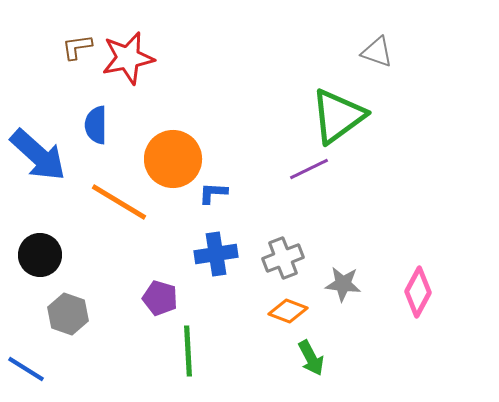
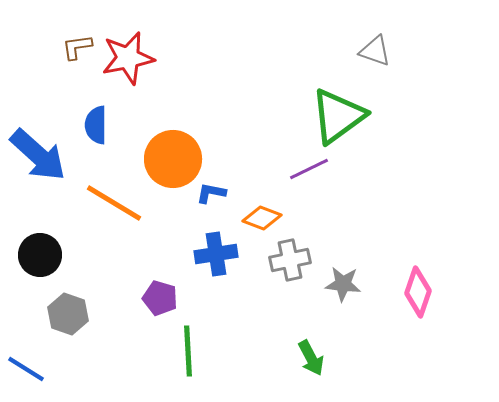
gray triangle: moved 2 px left, 1 px up
blue L-shape: moved 2 px left; rotated 8 degrees clockwise
orange line: moved 5 px left, 1 px down
gray cross: moved 7 px right, 2 px down; rotated 9 degrees clockwise
pink diamond: rotated 9 degrees counterclockwise
orange diamond: moved 26 px left, 93 px up
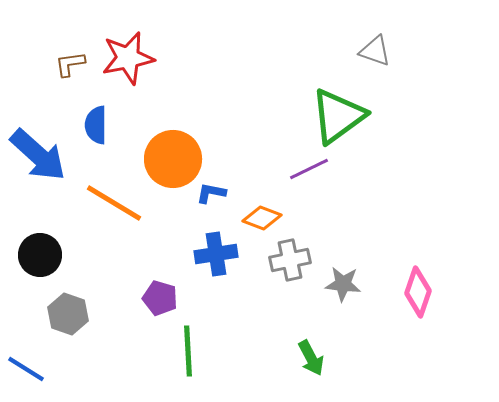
brown L-shape: moved 7 px left, 17 px down
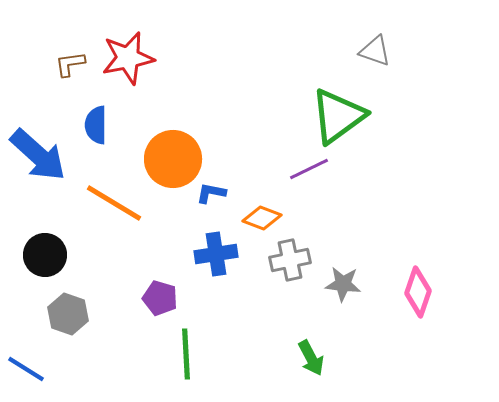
black circle: moved 5 px right
green line: moved 2 px left, 3 px down
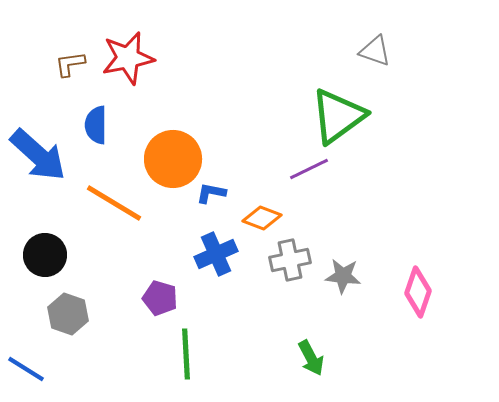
blue cross: rotated 15 degrees counterclockwise
gray star: moved 8 px up
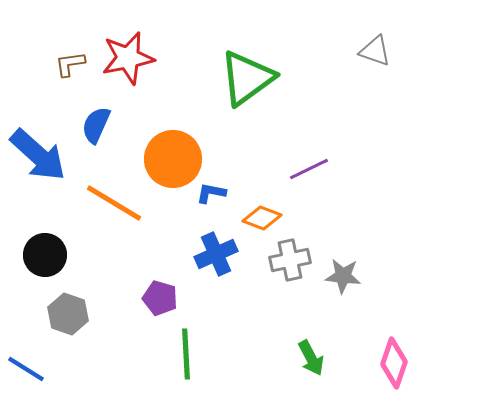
green triangle: moved 91 px left, 38 px up
blue semicircle: rotated 24 degrees clockwise
pink diamond: moved 24 px left, 71 px down
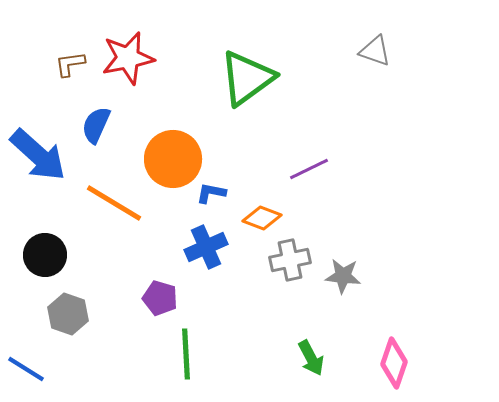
blue cross: moved 10 px left, 7 px up
